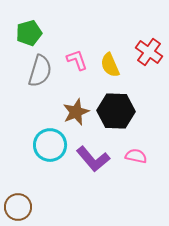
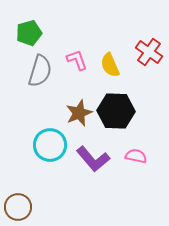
brown star: moved 3 px right, 1 px down
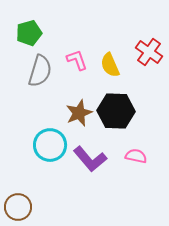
purple L-shape: moved 3 px left
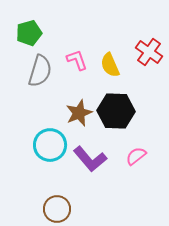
pink semicircle: rotated 50 degrees counterclockwise
brown circle: moved 39 px right, 2 px down
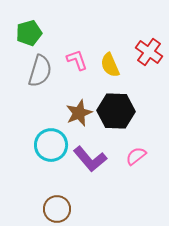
cyan circle: moved 1 px right
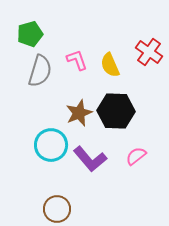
green pentagon: moved 1 px right, 1 px down
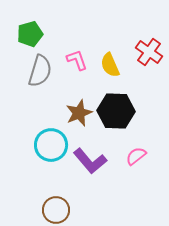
purple L-shape: moved 2 px down
brown circle: moved 1 px left, 1 px down
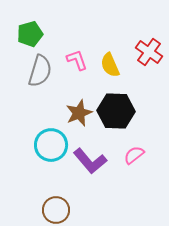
pink semicircle: moved 2 px left, 1 px up
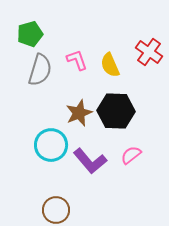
gray semicircle: moved 1 px up
pink semicircle: moved 3 px left
